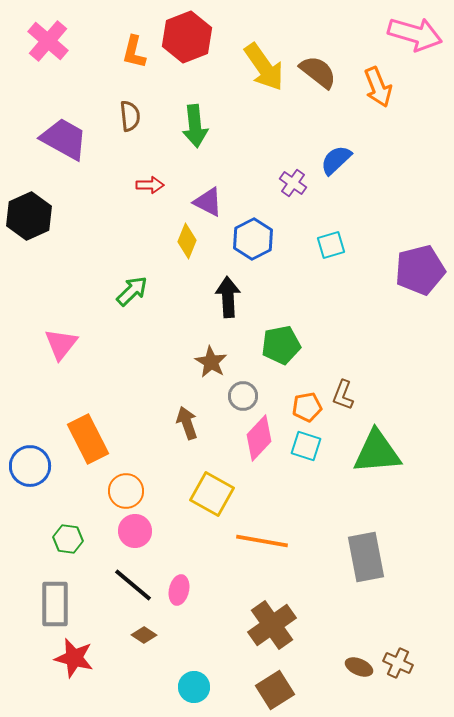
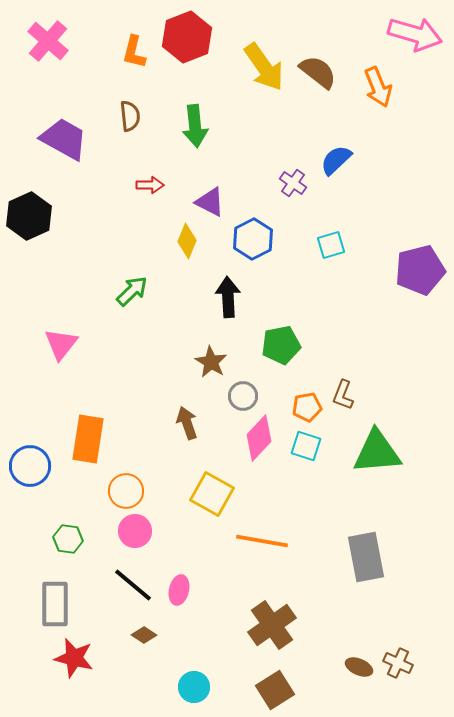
purple triangle at (208, 202): moved 2 px right
orange rectangle at (88, 439): rotated 36 degrees clockwise
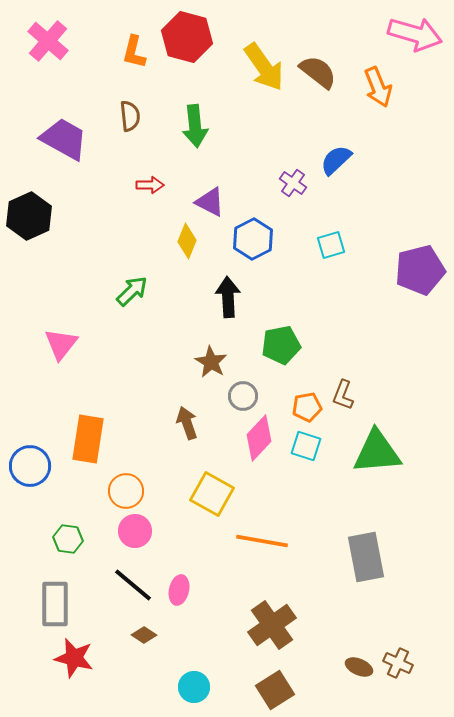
red hexagon at (187, 37): rotated 24 degrees counterclockwise
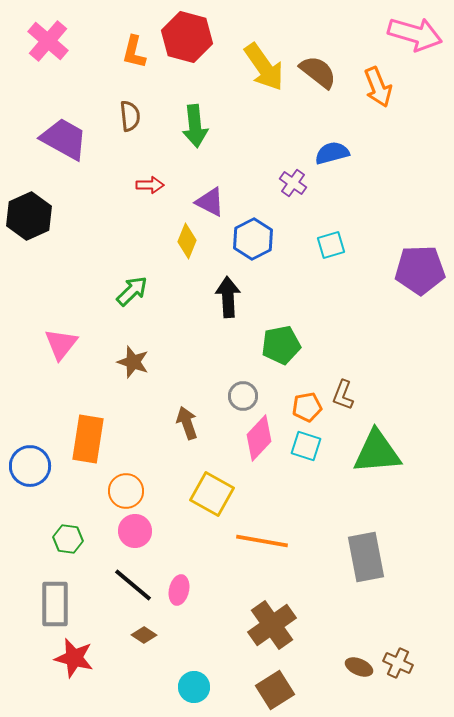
blue semicircle at (336, 160): moved 4 px left, 7 px up; rotated 28 degrees clockwise
purple pentagon at (420, 270): rotated 12 degrees clockwise
brown star at (211, 362): moved 78 px left; rotated 12 degrees counterclockwise
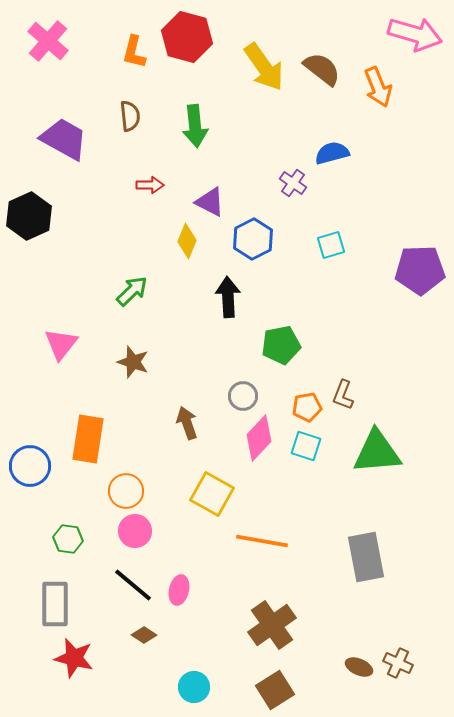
brown semicircle at (318, 72): moved 4 px right, 3 px up
